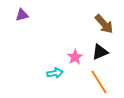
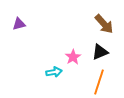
purple triangle: moved 3 px left, 9 px down
pink star: moved 2 px left
cyan arrow: moved 1 px left, 1 px up
orange line: rotated 50 degrees clockwise
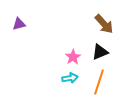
cyan arrow: moved 16 px right, 6 px down
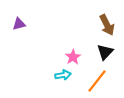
brown arrow: moved 3 px right, 1 px down; rotated 15 degrees clockwise
black triangle: moved 5 px right; rotated 24 degrees counterclockwise
cyan arrow: moved 7 px left, 3 px up
orange line: moved 2 px left, 1 px up; rotated 20 degrees clockwise
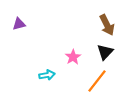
cyan arrow: moved 16 px left
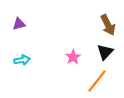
brown arrow: moved 1 px right
cyan arrow: moved 25 px left, 15 px up
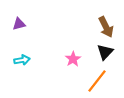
brown arrow: moved 2 px left, 2 px down
pink star: moved 2 px down
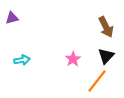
purple triangle: moved 7 px left, 6 px up
black triangle: moved 1 px right, 4 px down
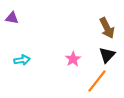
purple triangle: rotated 24 degrees clockwise
brown arrow: moved 1 px right, 1 px down
black triangle: moved 1 px right, 1 px up
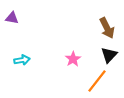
black triangle: moved 2 px right
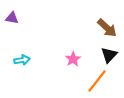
brown arrow: rotated 20 degrees counterclockwise
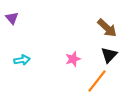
purple triangle: rotated 40 degrees clockwise
pink star: rotated 14 degrees clockwise
